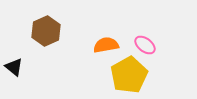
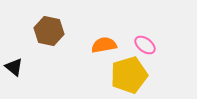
brown hexagon: moved 3 px right; rotated 24 degrees counterclockwise
orange semicircle: moved 2 px left
yellow pentagon: rotated 12 degrees clockwise
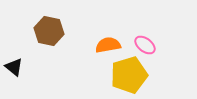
orange semicircle: moved 4 px right
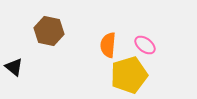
orange semicircle: rotated 75 degrees counterclockwise
